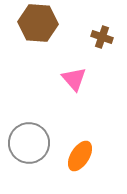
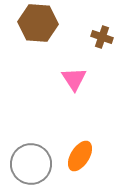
pink triangle: rotated 8 degrees clockwise
gray circle: moved 2 px right, 21 px down
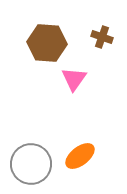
brown hexagon: moved 9 px right, 20 px down
pink triangle: rotated 8 degrees clockwise
orange ellipse: rotated 20 degrees clockwise
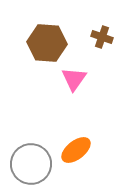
orange ellipse: moved 4 px left, 6 px up
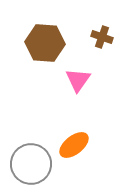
brown hexagon: moved 2 px left
pink triangle: moved 4 px right, 1 px down
orange ellipse: moved 2 px left, 5 px up
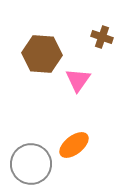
brown hexagon: moved 3 px left, 11 px down
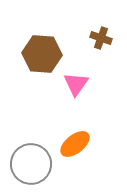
brown cross: moved 1 px left, 1 px down
pink triangle: moved 2 px left, 4 px down
orange ellipse: moved 1 px right, 1 px up
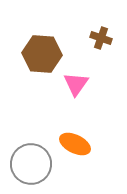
orange ellipse: rotated 64 degrees clockwise
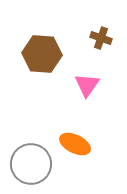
pink triangle: moved 11 px right, 1 px down
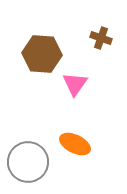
pink triangle: moved 12 px left, 1 px up
gray circle: moved 3 px left, 2 px up
